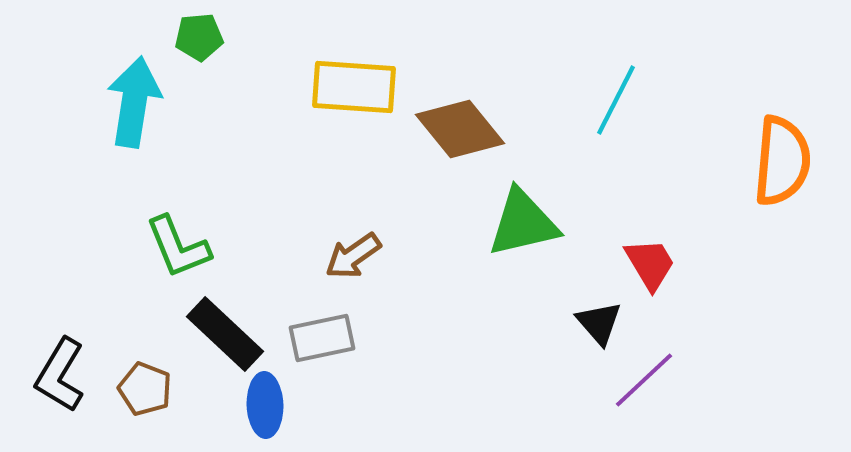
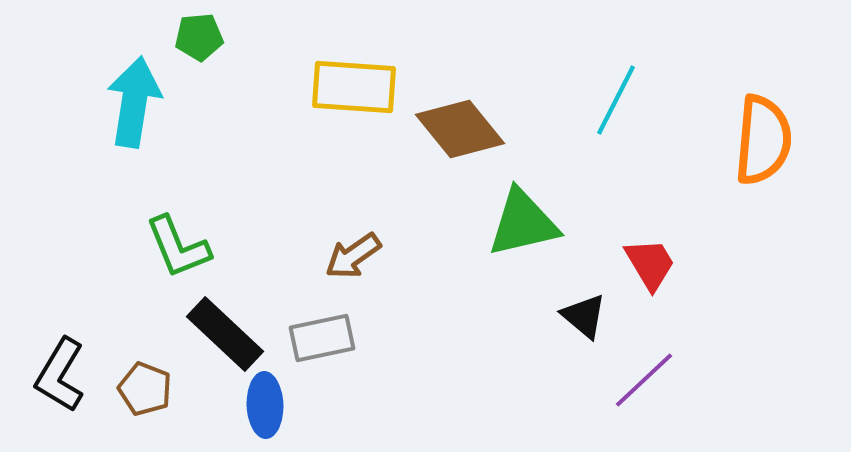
orange semicircle: moved 19 px left, 21 px up
black triangle: moved 15 px left, 7 px up; rotated 9 degrees counterclockwise
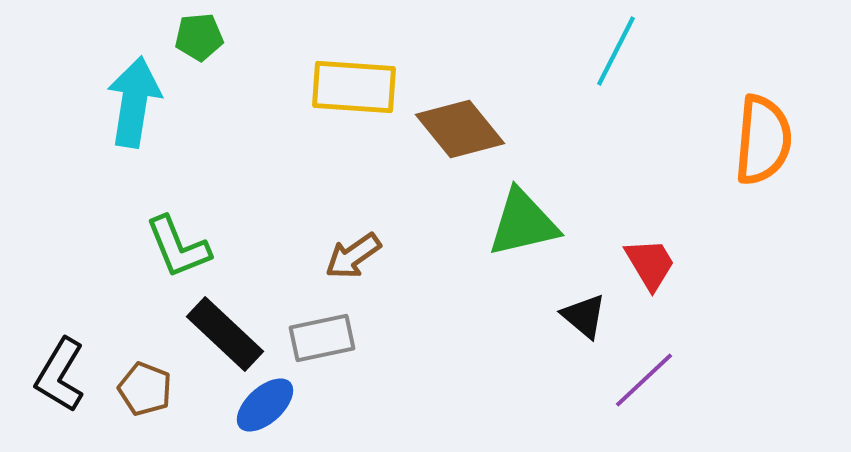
cyan line: moved 49 px up
blue ellipse: rotated 50 degrees clockwise
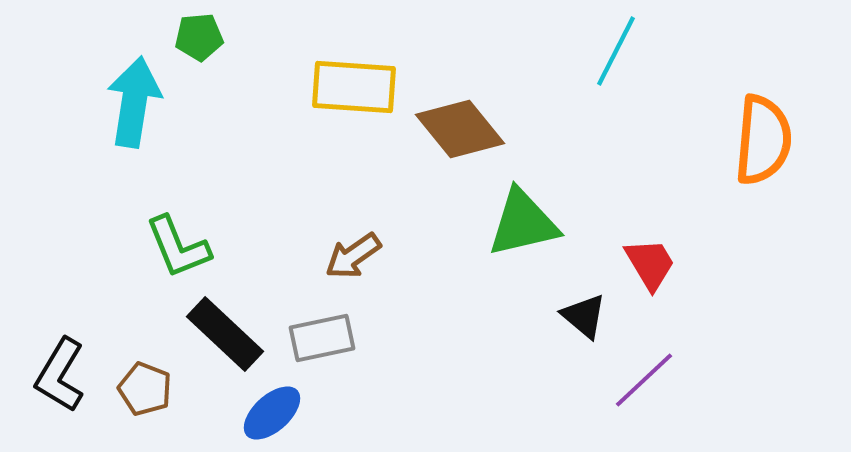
blue ellipse: moved 7 px right, 8 px down
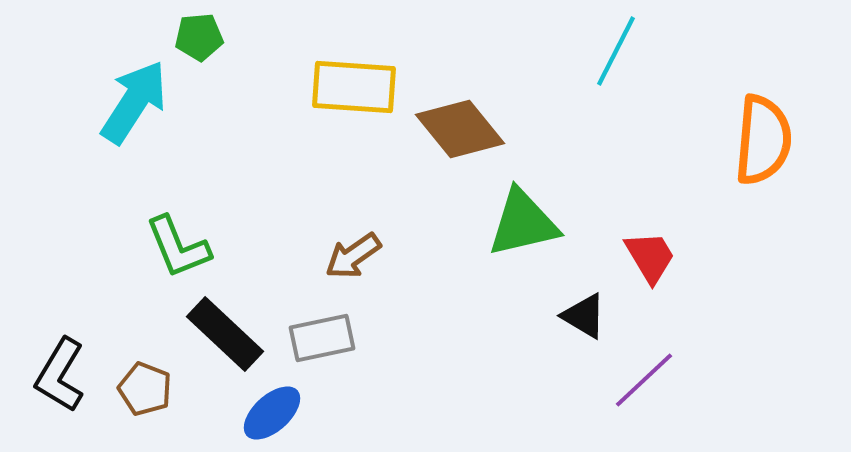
cyan arrow: rotated 24 degrees clockwise
red trapezoid: moved 7 px up
black triangle: rotated 9 degrees counterclockwise
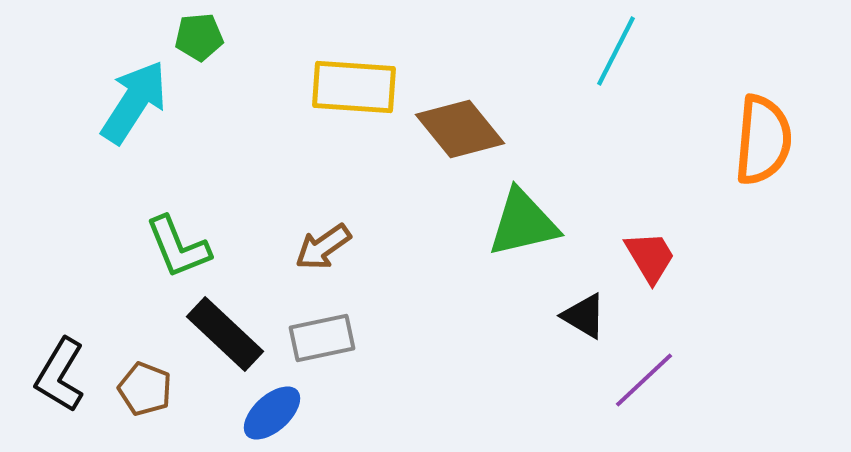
brown arrow: moved 30 px left, 9 px up
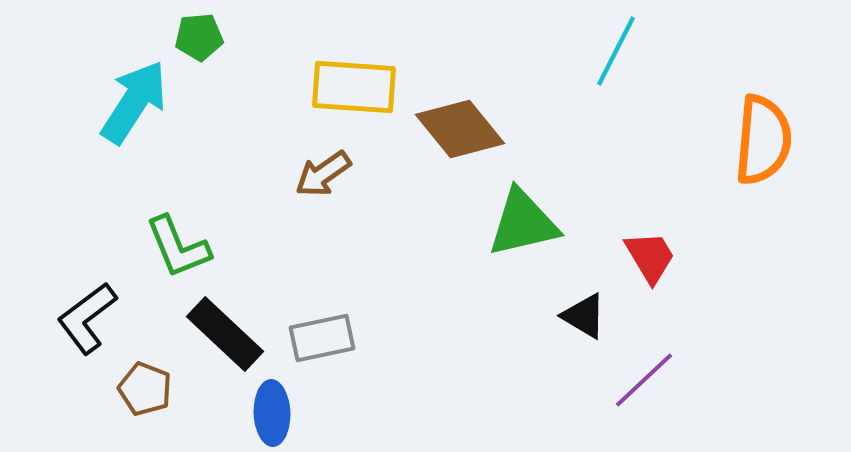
brown arrow: moved 73 px up
black L-shape: moved 27 px right, 57 px up; rotated 22 degrees clockwise
blue ellipse: rotated 50 degrees counterclockwise
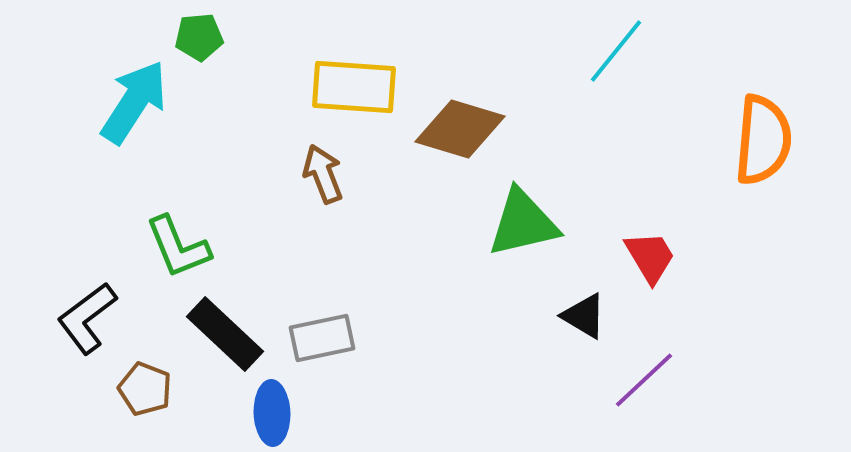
cyan line: rotated 12 degrees clockwise
brown diamond: rotated 34 degrees counterclockwise
brown arrow: rotated 104 degrees clockwise
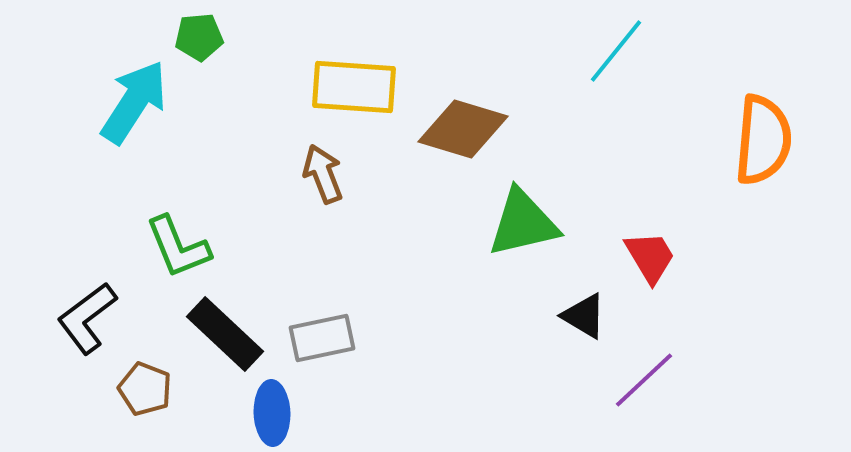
brown diamond: moved 3 px right
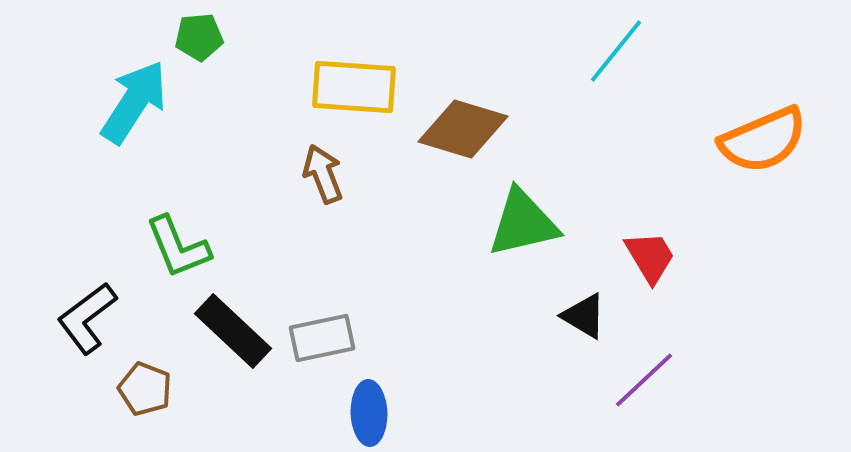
orange semicircle: rotated 62 degrees clockwise
black rectangle: moved 8 px right, 3 px up
blue ellipse: moved 97 px right
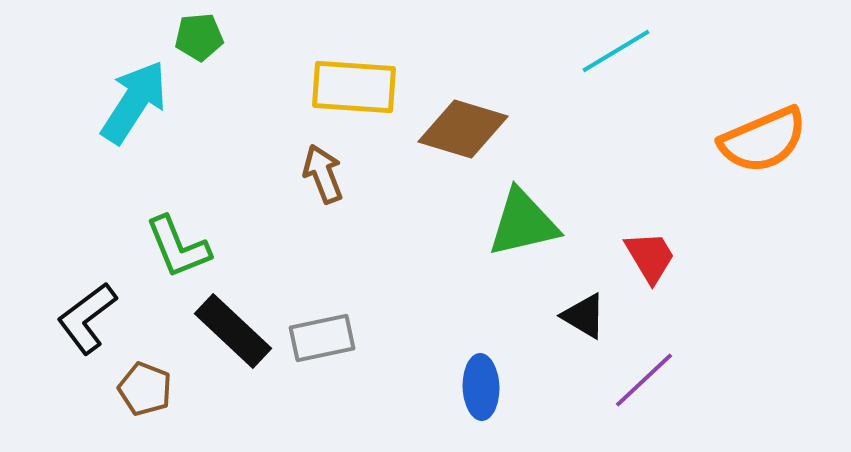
cyan line: rotated 20 degrees clockwise
blue ellipse: moved 112 px right, 26 px up
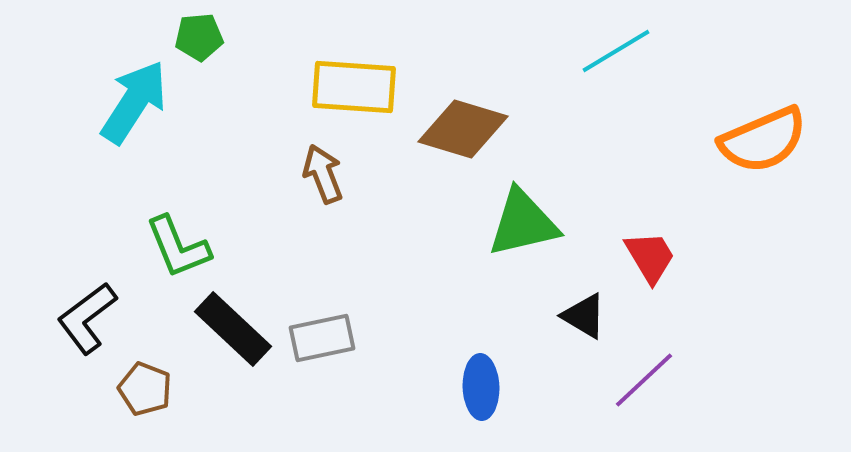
black rectangle: moved 2 px up
